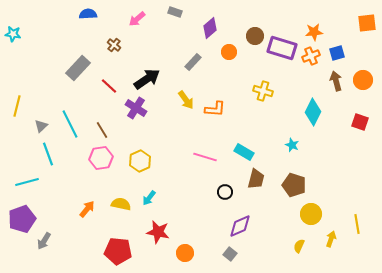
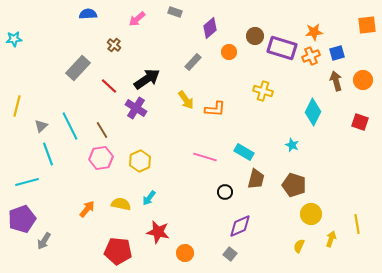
orange square at (367, 23): moved 2 px down
cyan star at (13, 34): moved 1 px right, 5 px down; rotated 14 degrees counterclockwise
cyan line at (70, 124): moved 2 px down
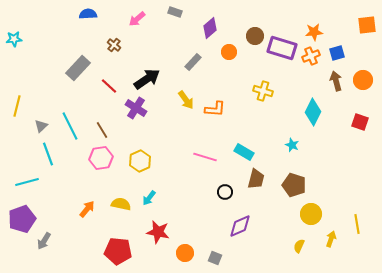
gray square at (230, 254): moved 15 px left, 4 px down; rotated 16 degrees counterclockwise
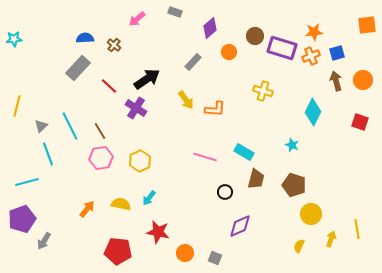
blue semicircle at (88, 14): moved 3 px left, 24 px down
brown line at (102, 130): moved 2 px left, 1 px down
yellow line at (357, 224): moved 5 px down
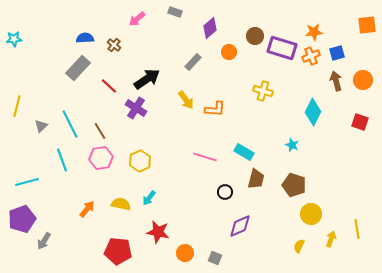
cyan line at (70, 126): moved 2 px up
cyan line at (48, 154): moved 14 px right, 6 px down
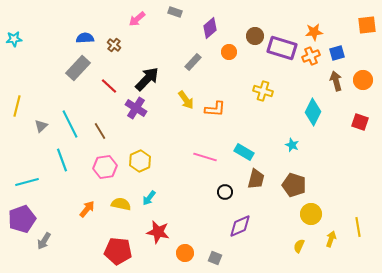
black arrow at (147, 79): rotated 12 degrees counterclockwise
pink hexagon at (101, 158): moved 4 px right, 9 px down
yellow line at (357, 229): moved 1 px right, 2 px up
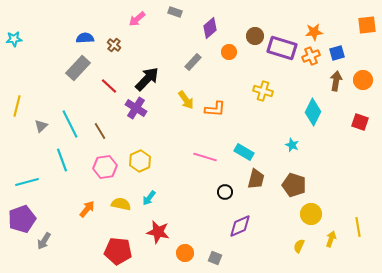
brown arrow at (336, 81): rotated 24 degrees clockwise
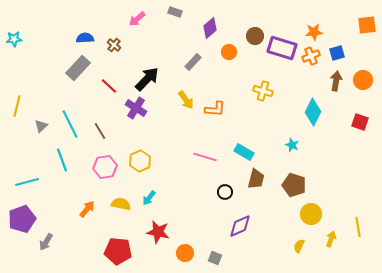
gray arrow at (44, 241): moved 2 px right, 1 px down
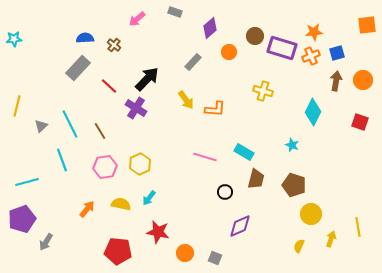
yellow hexagon at (140, 161): moved 3 px down
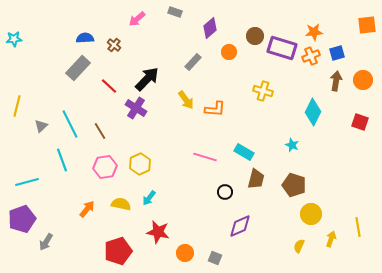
red pentagon at (118, 251): rotated 24 degrees counterclockwise
